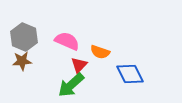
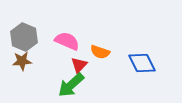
blue diamond: moved 12 px right, 11 px up
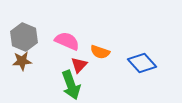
blue diamond: rotated 16 degrees counterclockwise
green arrow: rotated 68 degrees counterclockwise
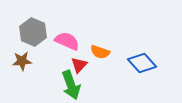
gray hexagon: moved 9 px right, 5 px up
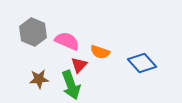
brown star: moved 17 px right, 18 px down
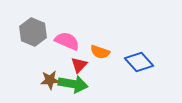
blue diamond: moved 3 px left, 1 px up
brown star: moved 11 px right, 1 px down
green arrow: moved 2 px right, 1 px up; rotated 60 degrees counterclockwise
